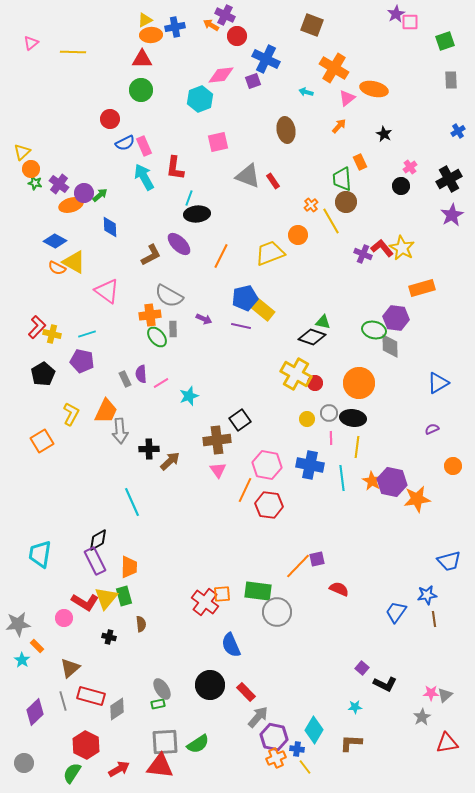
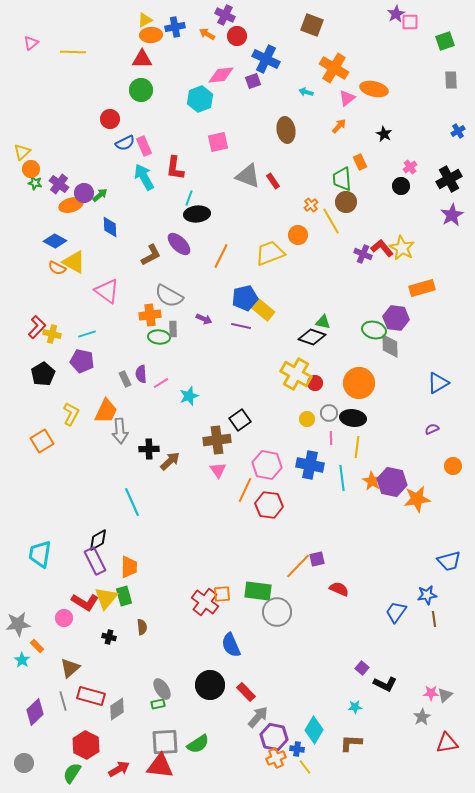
orange arrow at (211, 25): moved 4 px left, 9 px down
green ellipse at (157, 337): moved 2 px right; rotated 45 degrees counterclockwise
brown semicircle at (141, 624): moved 1 px right, 3 px down
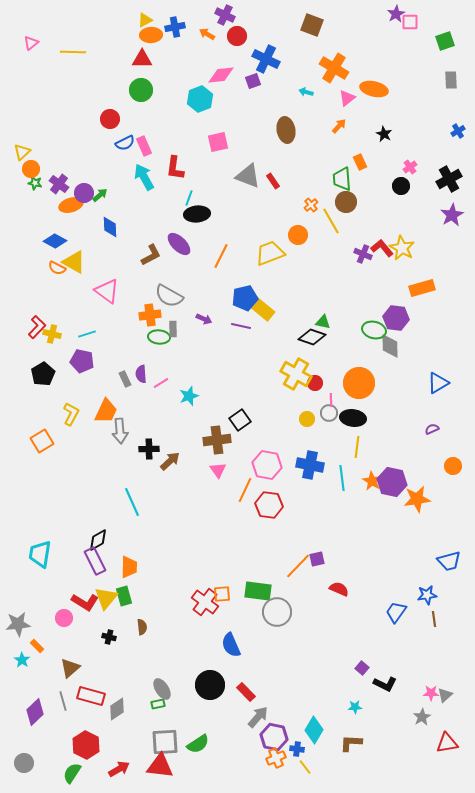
pink line at (331, 438): moved 38 px up
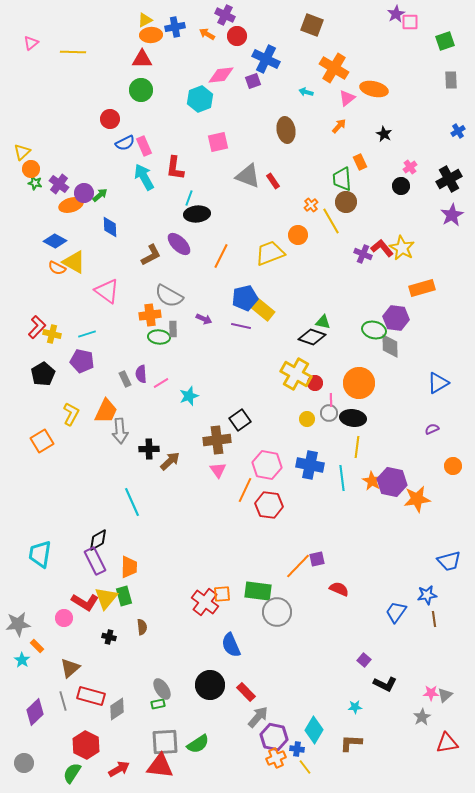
purple square at (362, 668): moved 2 px right, 8 px up
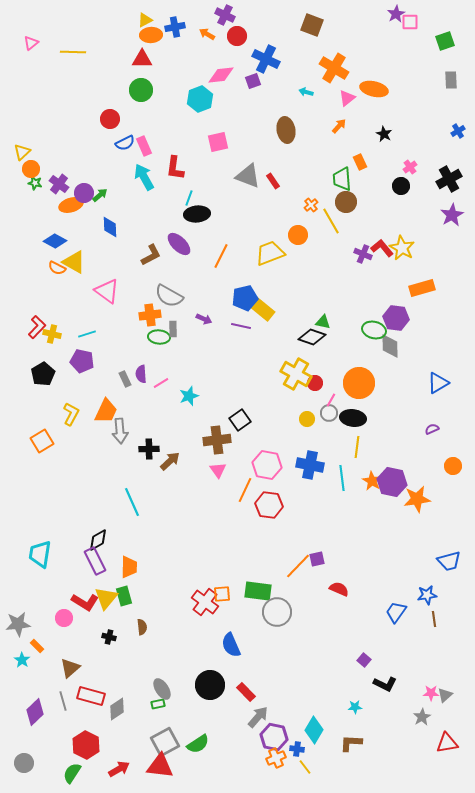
pink line at (331, 400): rotated 32 degrees clockwise
gray square at (165, 742): rotated 24 degrees counterclockwise
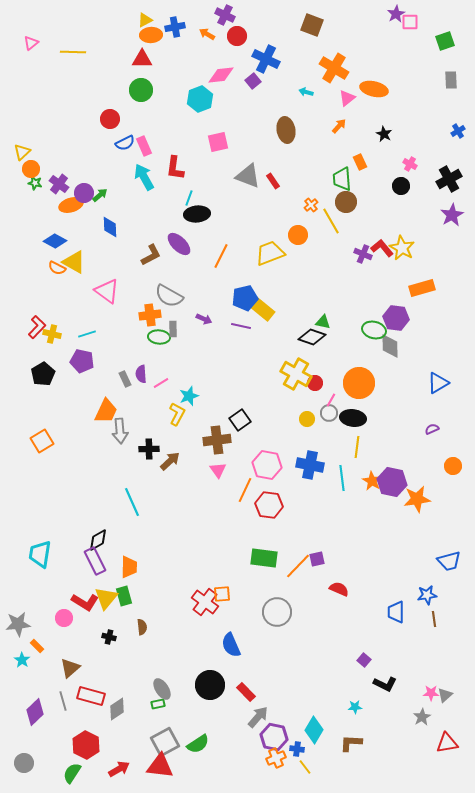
purple square at (253, 81): rotated 21 degrees counterclockwise
pink cross at (410, 167): moved 3 px up; rotated 24 degrees counterclockwise
yellow L-shape at (71, 414): moved 106 px right
green rectangle at (258, 591): moved 6 px right, 33 px up
blue trapezoid at (396, 612): rotated 35 degrees counterclockwise
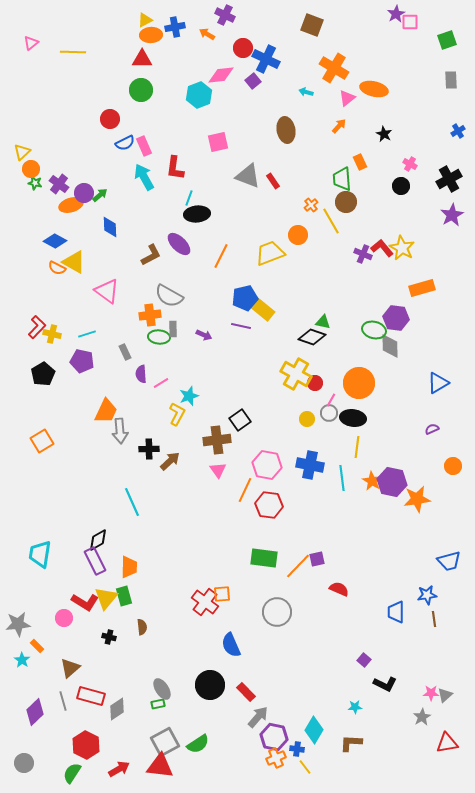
red circle at (237, 36): moved 6 px right, 12 px down
green square at (445, 41): moved 2 px right, 1 px up
cyan hexagon at (200, 99): moved 1 px left, 4 px up
purple arrow at (204, 319): moved 16 px down
gray rectangle at (125, 379): moved 27 px up
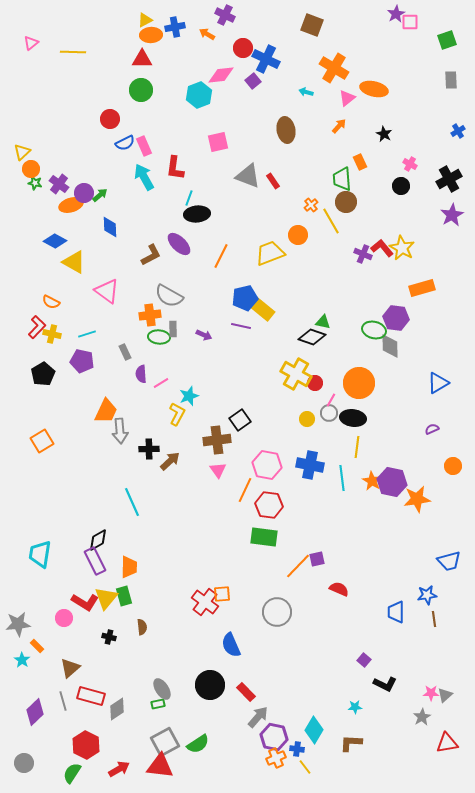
orange semicircle at (57, 268): moved 6 px left, 34 px down
green rectangle at (264, 558): moved 21 px up
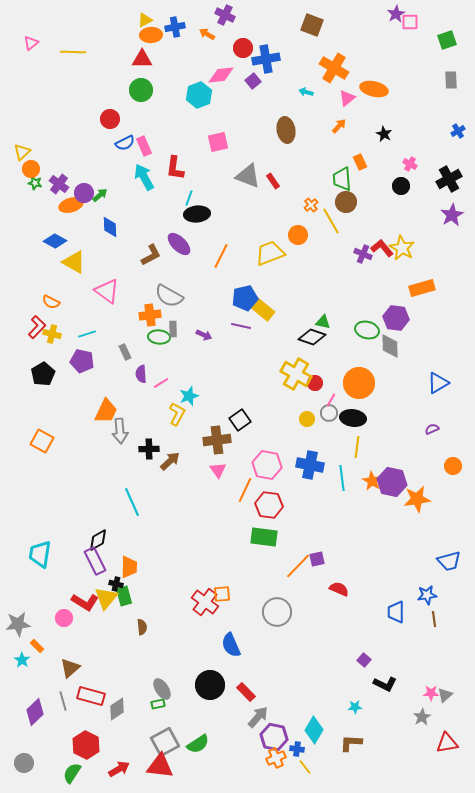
blue cross at (266, 59): rotated 36 degrees counterclockwise
green ellipse at (374, 330): moved 7 px left
orange square at (42, 441): rotated 30 degrees counterclockwise
black cross at (109, 637): moved 7 px right, 53 px up
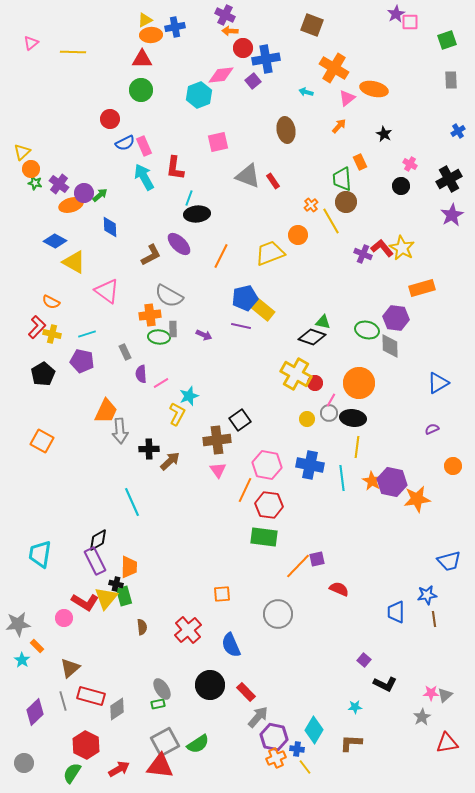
orange arrow at (207, 34): moved 23 px right, 3 px up; rotated 28 degrees counterclockwise
red cross at (205, 602): moved 17 px left, 28 px down; rotated 12 degrees clockwise
gray circle at (277, 612): moved 1 px right, 2 px down
